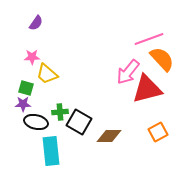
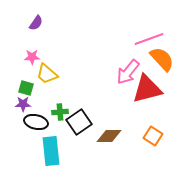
black square: rotated 25 degrees clockwise
orange square: moved 5 px left, 4 px down; rotated 30 degrees counterclockwise
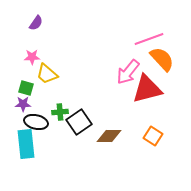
cyan rectangle: moved 25 px left, 7 px up
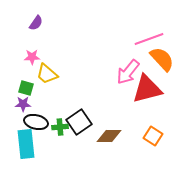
green cross: moved 15 px down
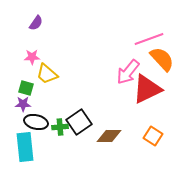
red triangle: rotated 12 degrees counterclockwise
cyan rectangle: moved 1 px left, 3 px down
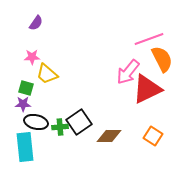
orange semicircle: rotated 16 degrees clockwise
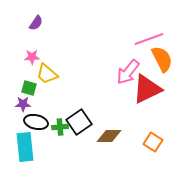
green square: moved 3 px right
orange square: moved 6 px down
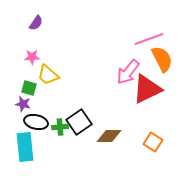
yellow trapezoid: moved 1 px right, 1 px down
purple star: rotated 14 degrees clockwise
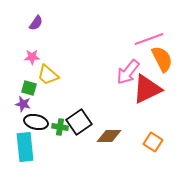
green cross: rotated 14 degrees clockwise
